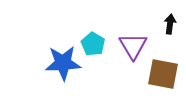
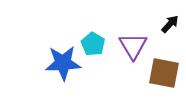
black arrow: rotated 36 degrees clockwise
brown square: moved 1 px right, 1 px up
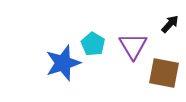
blue star: rotated 15 degrees counterclockwise
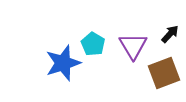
black arrow: moved 10 px down
brown square: rotated 32 degrees counterclockwise
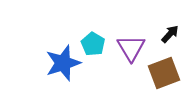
purple triangle: moved 2 px left, 2 px down
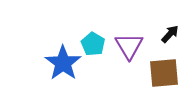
purple triangle: moved 2 px left, 2 px up
blue star: rotated 18 degrees counterclockwise
brown square: rotated 16 degrees clockwise
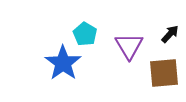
cyan pentagon: moved 8 px left, 10 px up
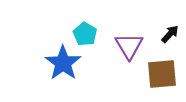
brown square: moved 2 px left, 1 px down
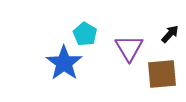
purple triangle: moved 2 px down
blue star: moved 1 px right
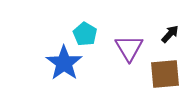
brown square: moved 3 px right
